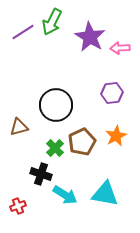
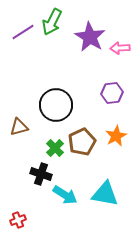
red cross: moved 14 px down
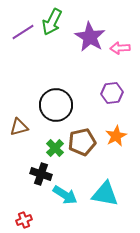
brown pentagon: rotated 12 degrees clockwise
red cross: moved 6 px right
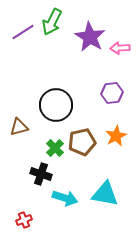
cyan arrow: moved 3 px down; rotated 15 degrees counterclockwise
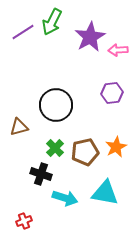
purple star: rotated 12 degrees clockwise
pink arrow: moved 2 px left, 2 px down
orange star: moved 11 px down
brown pentagon: moved 3 px right, 10 px down
cyan triangle: moved 1 px up
red cross: moved 1 px down
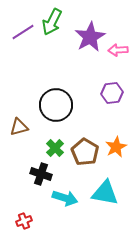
brown pentagon: rotated 28 degrees counterclockwise
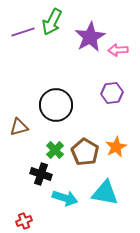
purple line: rotated 15 degrees clockwise
green cross: moved 2 px down
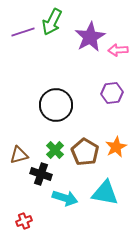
brown triangle: moved 28 px down
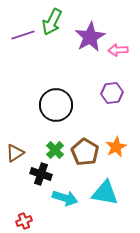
purple line: moved 3 px down
brown triangle: moved 4 px left, 2 px up; rotated 18 degrees counterclockwise
